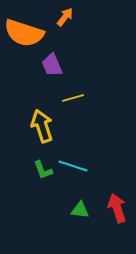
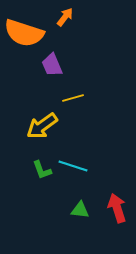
yellow arrow: rotated 108 degrees counterclockwise
green L-shape: moved 1 px left
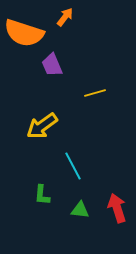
yellow line: moved 22 px right, 5 px up
cyan line: rotated 44 degrees clockwise
green L-shape: moved 25 px down; rotated 25 degrees clockwise
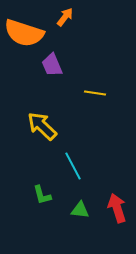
yellow line: rotated 25 degrees clockwise
yellow arrow: rotated 80 degrees clockwise
green L-shape: rotated 20 degrees counterclockwise
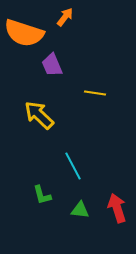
yellow arrow: moved 3 px left, 11 px up
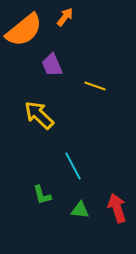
orange semicircle: moved 3 px up; rotated 57 degrees counterclockwise
yellow line: moved 7 px up; rotated 10 degrees clockwise
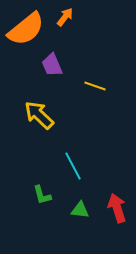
orange semicircle: moved 2 px right, 1 px up
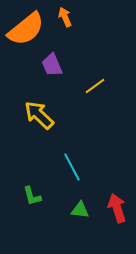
orange arrow: rotated 60 degrees counterclockwise
yellow line: rotated 55 degrees counterclockwise
cyan line: moved 1 px left, 1 px down
green L-shape: moved 10 px left, 1 px down
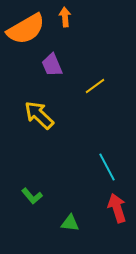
orange arrow: rotated 18 degrees clockwise
orange semicircle: rotated 9 degrees clockwise
cyan line: moved 35 px right
green L-shape: rotated 25 degrees counterclockwise
green triangle: moved 10 px left, 13 px down
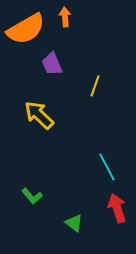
purple trapezoid: moved 1 px up
yellow line: rotated 35 degrees counterclockwise
green triangle: moved 4 px right; rotated 30 degrees clockwise
